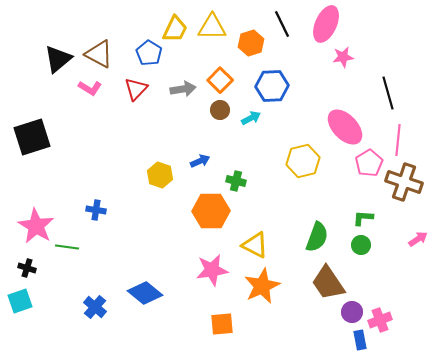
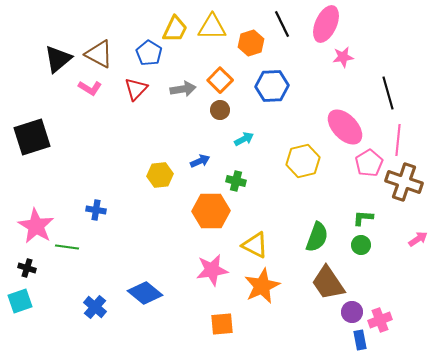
cyan arrow at (251, 118): moved 7 px left, 21 px down
yellow hexagon at (160, 175): rotated 25 degrees counterclockwise
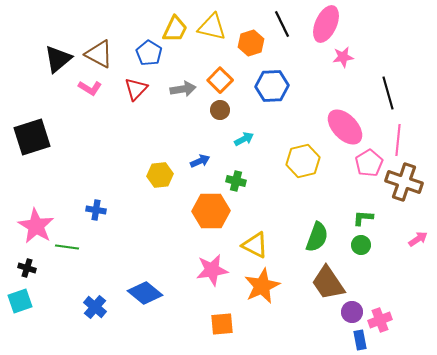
yellow triangle at (212, 27): rotated 12 degrees clockwise
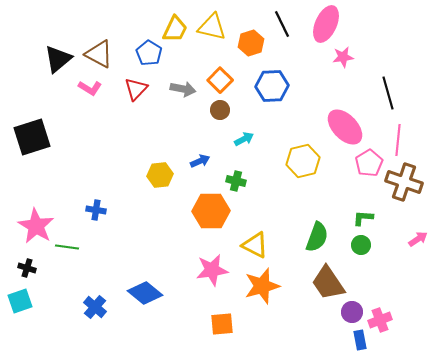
gray arrow at (183, 89): rotated 20 degrees clockwise
orange star at (262, 286): rotated 9 degrees clockwise
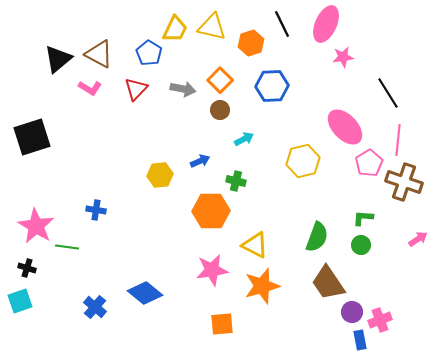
black line at (388, 93): rotated 16 degrees counterclockwise
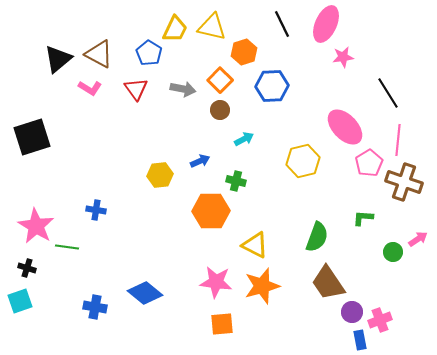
orange hexagon at (251, 43): moved 7 px left, 9 px down
red triangle at (136, 89): rotated 20 degrees counterclockwise
green circle at (361, 245): moved 32 px right, 7 px down
pink star at (212, 270): moved 4 px right, 12 px down; rotated 16 degrees clockwise
blue cross at (95, 307): rotated 30 degrees counterclockwise
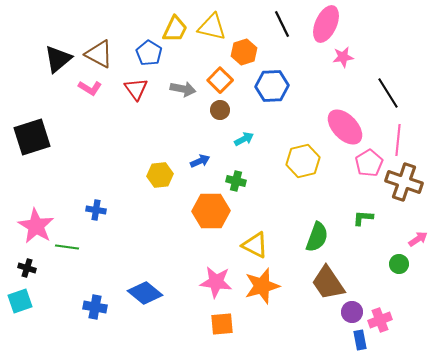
green circle at (393, 252): moved 6 px right, 12 px down
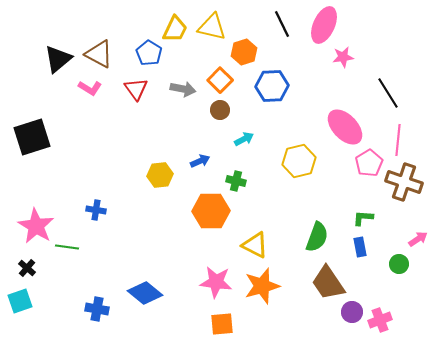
pink ellipse at (326, 24): moved 2 px left, 1 px down
yellow hexagon at (303, 161): moved 4 px left
black cross at (27, 268): rotated 24 degrees clockwise
blue cross at (95, 307): moved 2 px right, 2 px down
blue rectangle at (360, 340): moved 93 px up
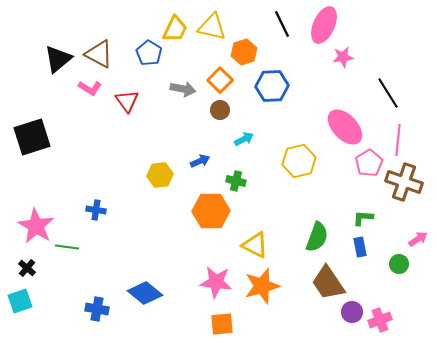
red triangle at (136, 89): moved 9 px left, 12 px down
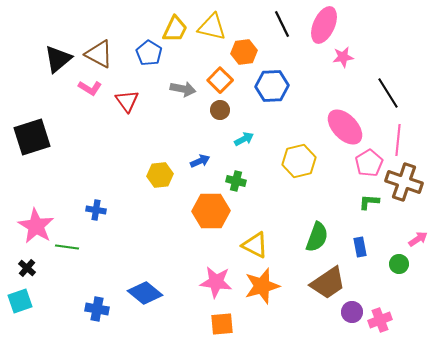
orange hexagon at (244, 52): rotated 10 degrees clockwise
green L-shape at (363, 218): moved 6 px right, 16 px up
brown trapezoid at (328, 283): rotated 90 degrees counterclockwise
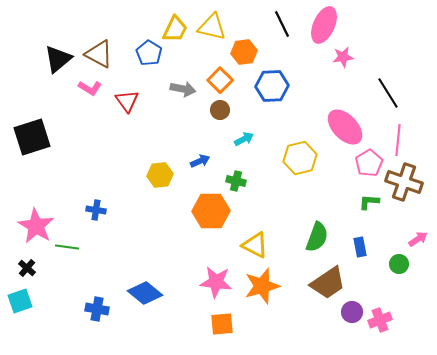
yellow hexagon at (299, 161): moved 1 px right, 3 px up
